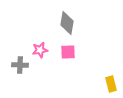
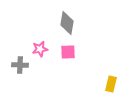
pink star: moved 1 px up
yellow rectangle: rotated 28 degrees clockwise
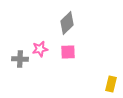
gray diamond: rotated 35 degrees clockwise
gray cross: moved 6 px up
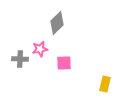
gray diamond: moved 10 px left
pink square: moved 4 px left, 11 px down
yellow rectangle: moved 6 px left
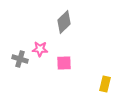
gray diamond: moved 7 px right, 1 px up
pink star: rotated 14 degrees clockwise
gray cross: rotated 14 degrees clockwise
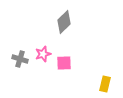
pink star: moved 3 px right, 5 px down; rotated 21 degrees counterclockwise
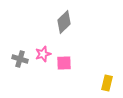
yellow rectangle: moved 2 px right, 1 px up
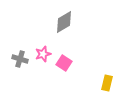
gray diamond: rotated 15 degrees clockwise
pink square: rotated 35 degrees clockwise
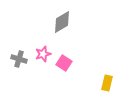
gray diamond: moved 2 px left
gray cross: moved 1 px left
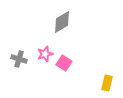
pink star: moved 2 px right
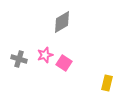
pink star: moved 1 px down
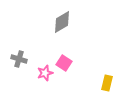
pink star: moved 18 px down
